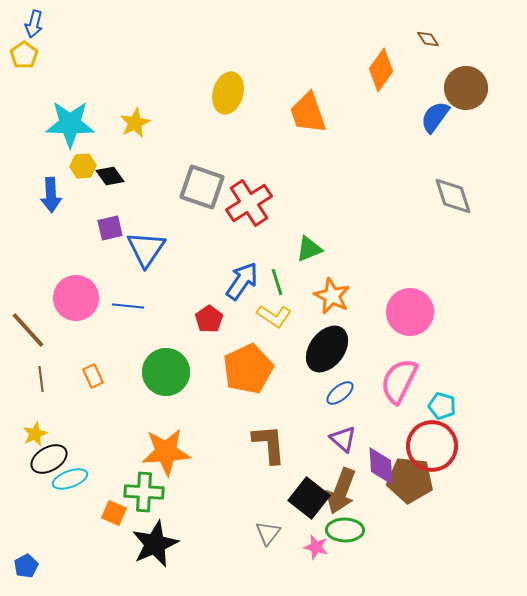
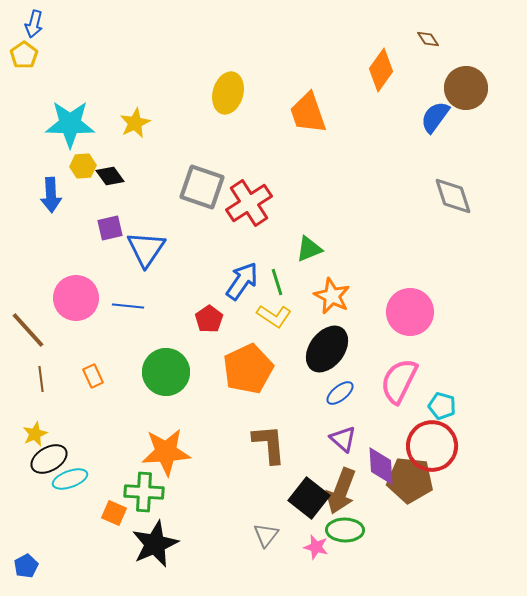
gray triangle at (268, 533): moved 2 px left, 2 px down
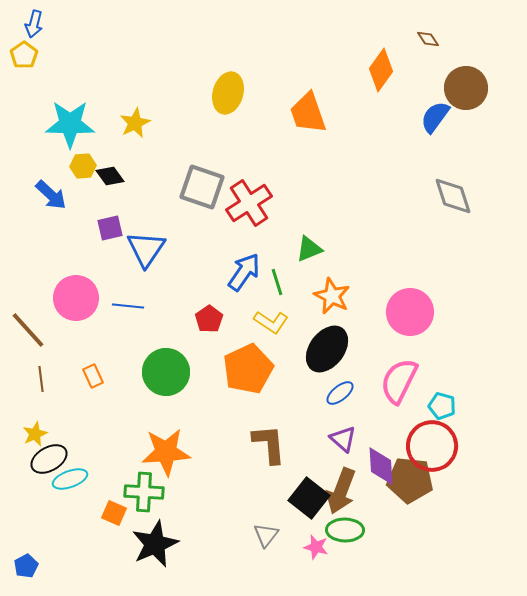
blue arrow at (51, 195): rotated 44 degrees counterclockwise
blue arrow at (242, 281): moved 2 px right, 9 px up
yellow L-shape at (274, 316): moved 3 px left, 6 px down
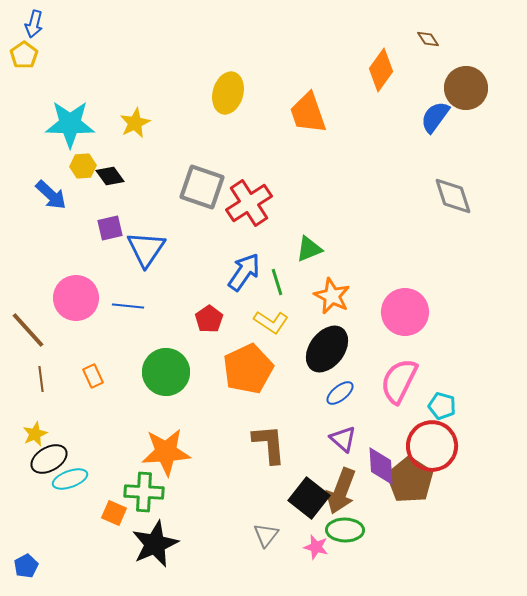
pink circle at (410, 312): moved 5 px left
brown pentagon at (410, 480): rotated 27 degrees clockwise
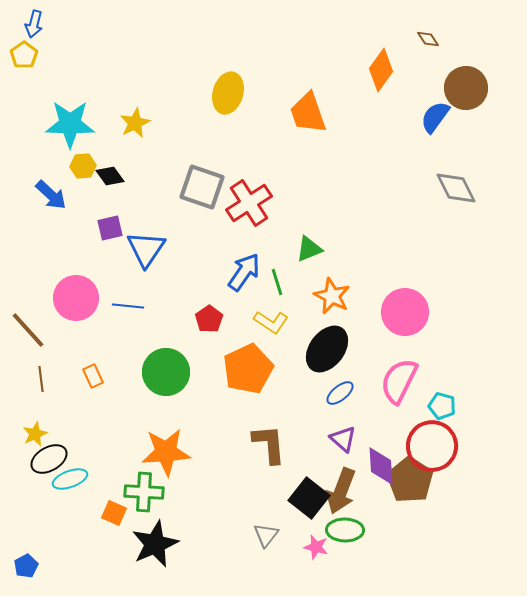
gray diamond at (453, 196): moved 3 px right, 8 px up; rotated 9 degrees counterclockwise
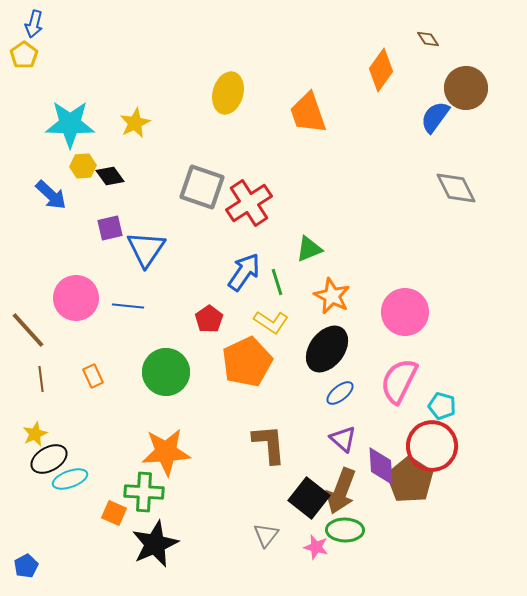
orange pentagon at (248, 369): moved 1 px left, 7 px up
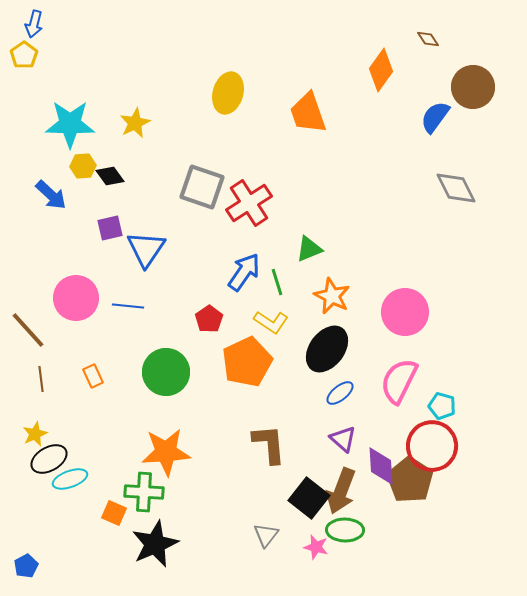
brown circle at (466, 88): moved 7 px right, 1 px up
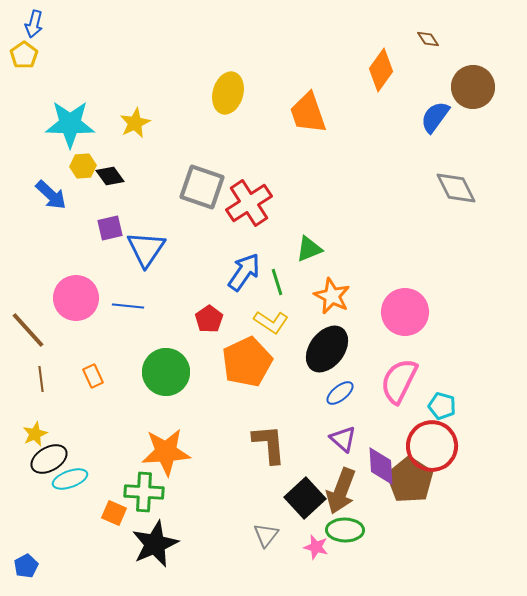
black square at (309, 498): moved 4 px left; rotated 9 degrees clockwise
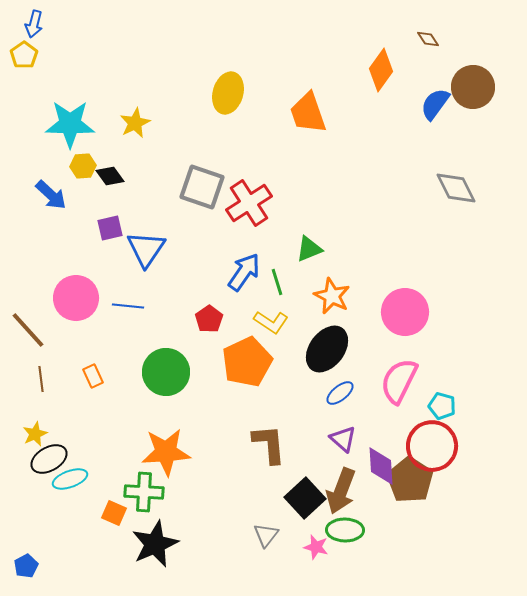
blue semicircle at (435, 117): moved 13 px up
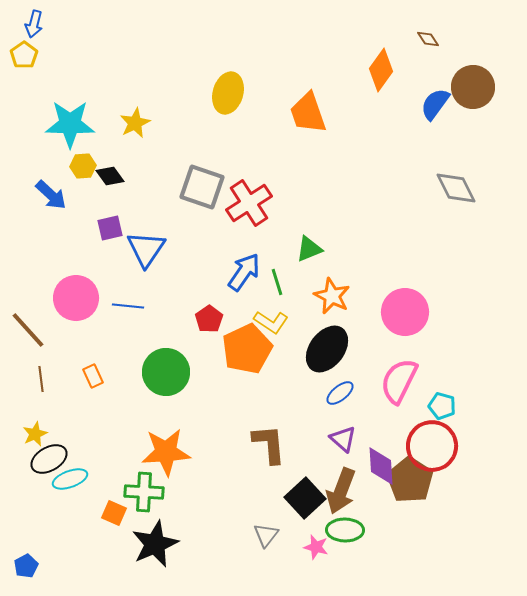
orange pentagon at (247, 362): moved 13 px up
